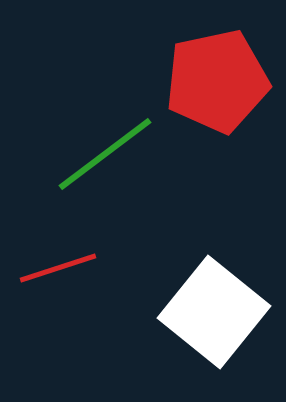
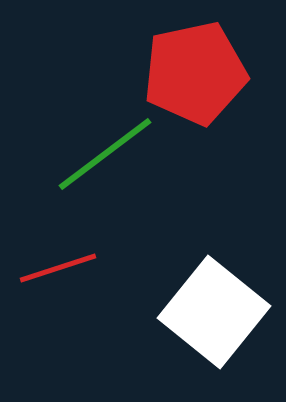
red pentagon: moved 22 px left, 8 px up
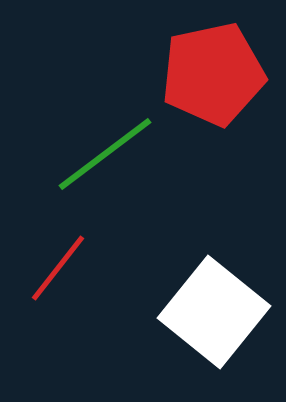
red pentagon: moved 18 px right, 1 px down
red line: rotated 34 degrees counterclockwise
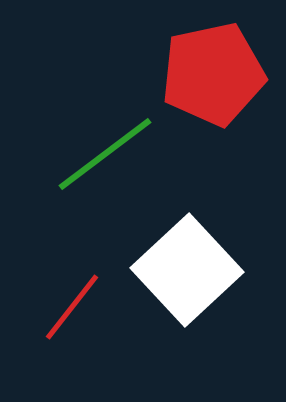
red line: moved 14 px right, 39 px down
white square: moved 27 px left, 42 px up; rotated 8 degrees clockwise
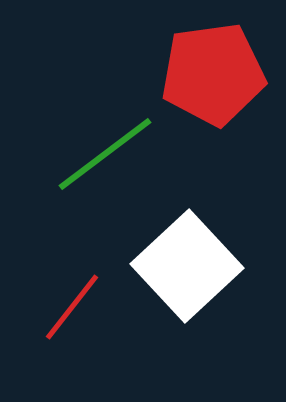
red pentagon: rotated 4 degrees clockwise
white square: moved 4 px up
